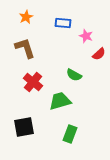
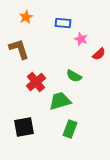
pink star: moved 5 px left, 3 px down
brown L-shape: moved 6 px left, 1 px down
green semicircle: moved 1 px down
red cross: moved 3 px right; rotated 12 degrees clockwise
green rectangle: moved 5 px up
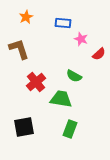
green trapezoid: moved 1 px right, 2 px up; rotated 25 degrees clockwise
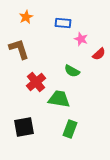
green semicircle: moved 2 px left, 5 px up
green trapezoid: moved 2 px left
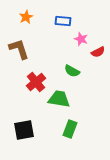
blue rectangle: moved 2 px up
red semicircle: moved 1 px left, 2 px up; rotated 16 degrees clockwise
black square: moved 3 px down
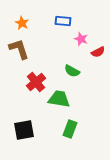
orange star: moved 4 px left, 6 px down; rotated 16 degrees counterclockwise
